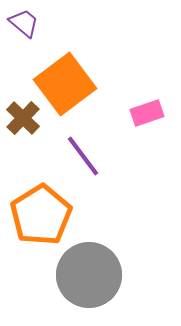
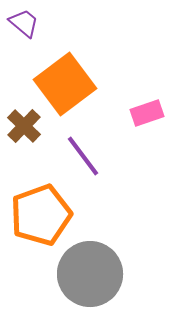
brown cross: moved 1 px right, 8 px down
orange pentagon: rotated 12 degrees clockwise
gray circle: moved 1 px right, 1 px up
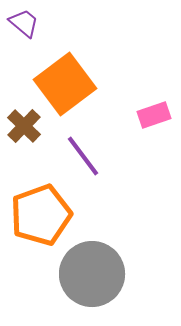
pink rectangle: moved 7 px right, 2 px down
gray circle: moved 2 px right
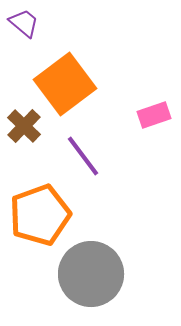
orange pentagon: moved 1 px left
gray circle: moved 1 px left
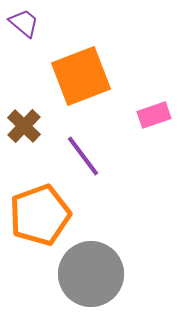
orange square: moved 16 px right, 8 px up; rotated 16 degrees clockwise
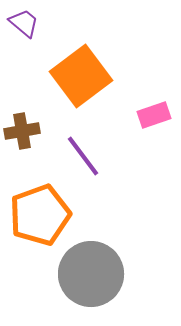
orange square: rotated 16 degrees counterclockwise
brown cross: moved 2 px left, 5 px down; rotated 36 degrees clockwise
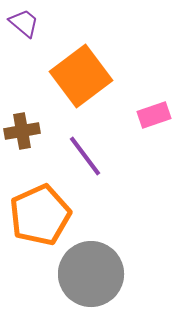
purple line: moved 2 px right
orange pentagon: rotated 4 degrees counterclockwise
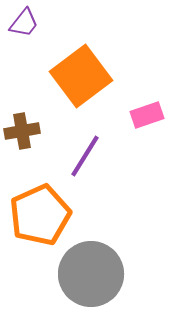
purple trapezoid: rotated 88 degrees clockwise
pink rectangle: moved 7 px left
purple line: rotated 69 degrees clockwise
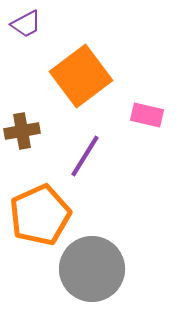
purple trapezoid: moved 2 px right, 1 px down; rotated 24 degrees clockwise
pink rectangle: rotated 32 degrees clockwise
gray circle: moved 1 px right, 5 px up
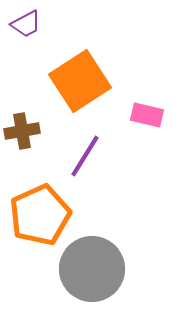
orange square: moved 1 px left, 5 px down; rotated 4 degrees clockwise
